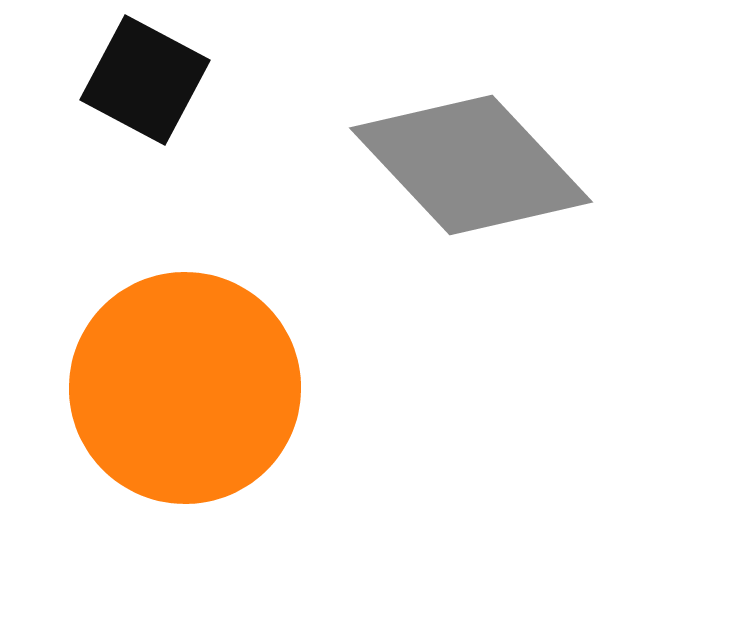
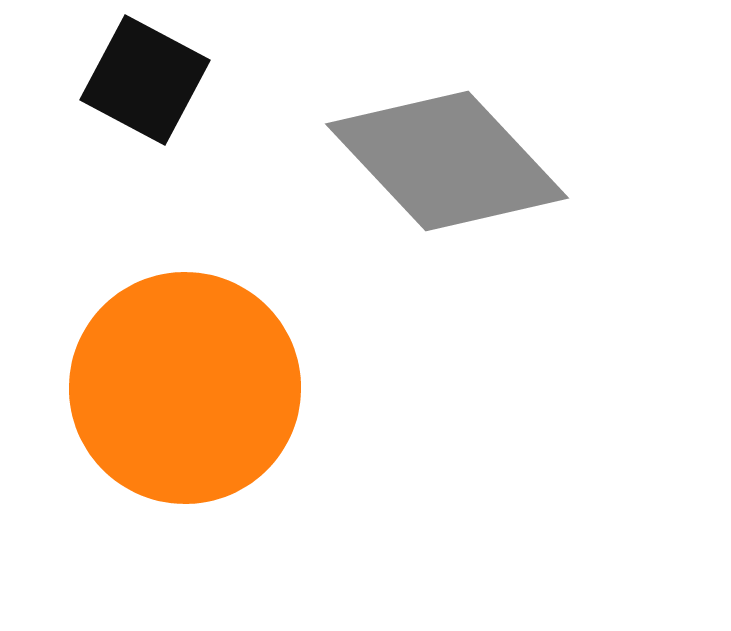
gray diamond: moved 24 px left, 4 px up
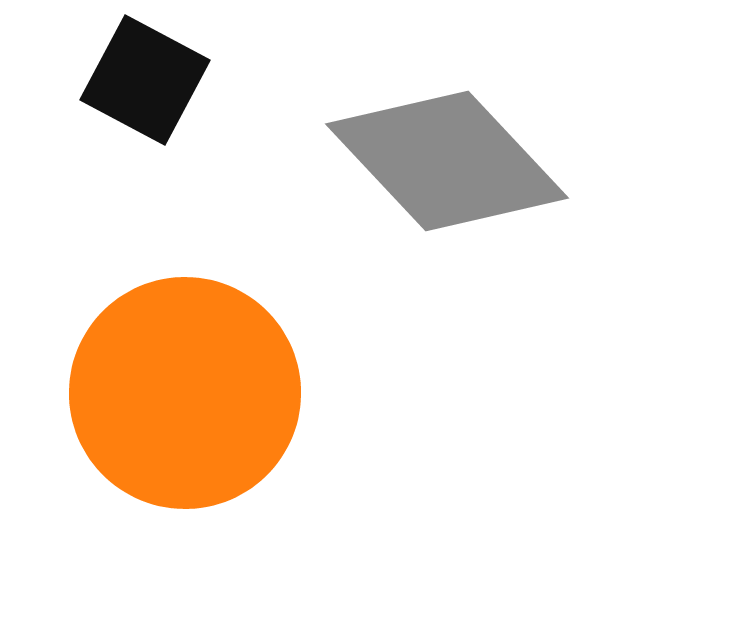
orange circle: moved 5 px down
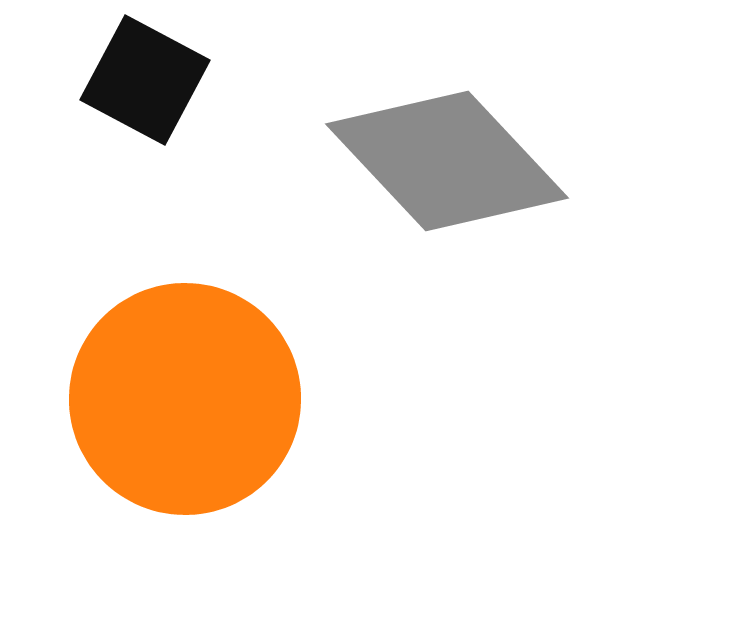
orange circle: moved 6 px down
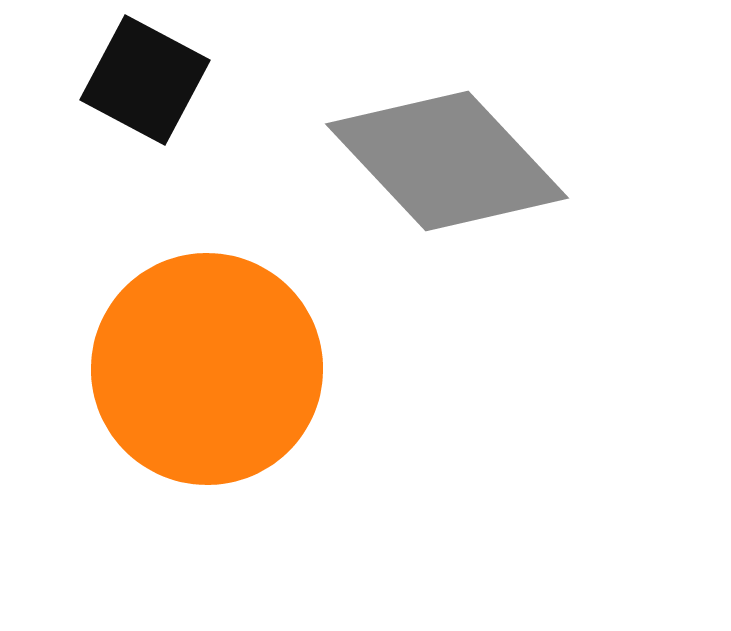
orange circle: moved 22 px right, 30 px up
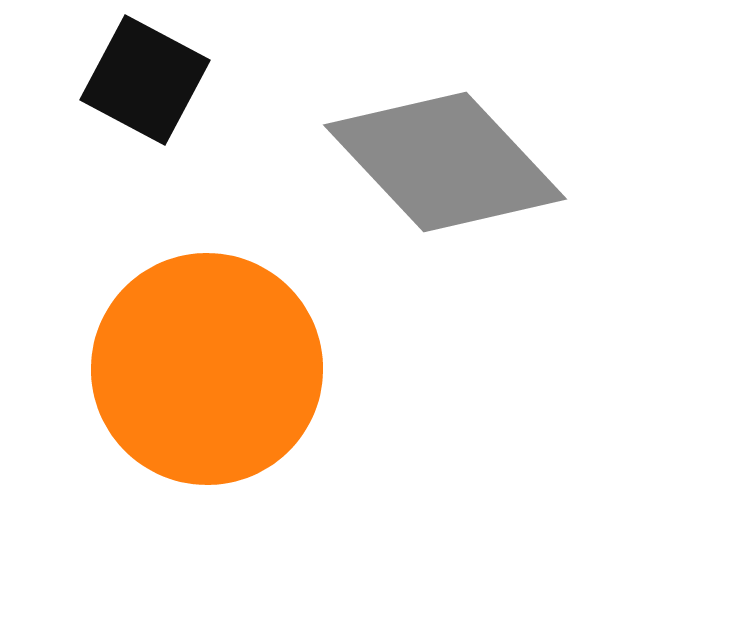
gray diamond: moved 2 px left, 1 px down
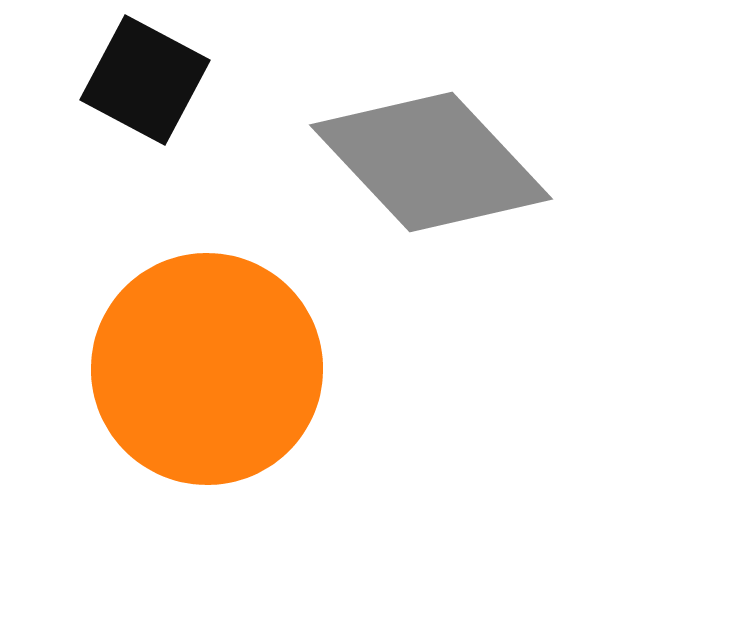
gray diamond: moved 14 px left
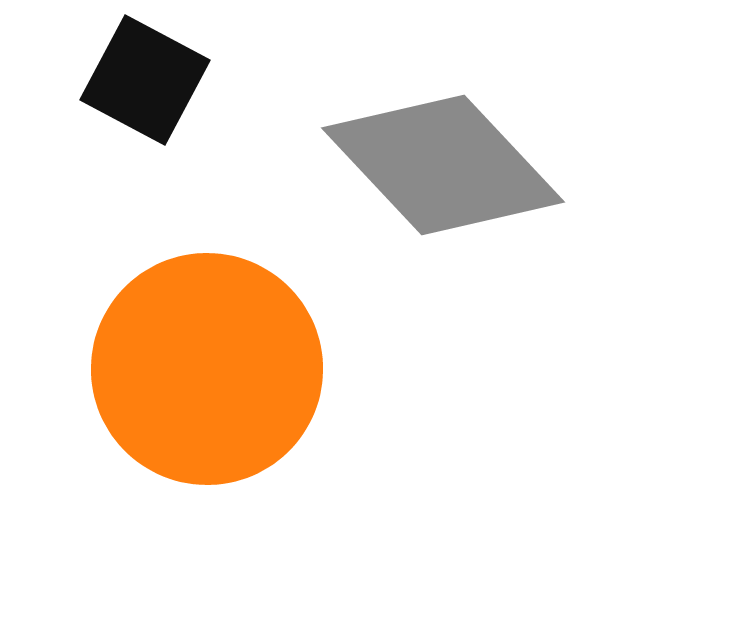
gray diamond: moved 12 px right, 3 px down
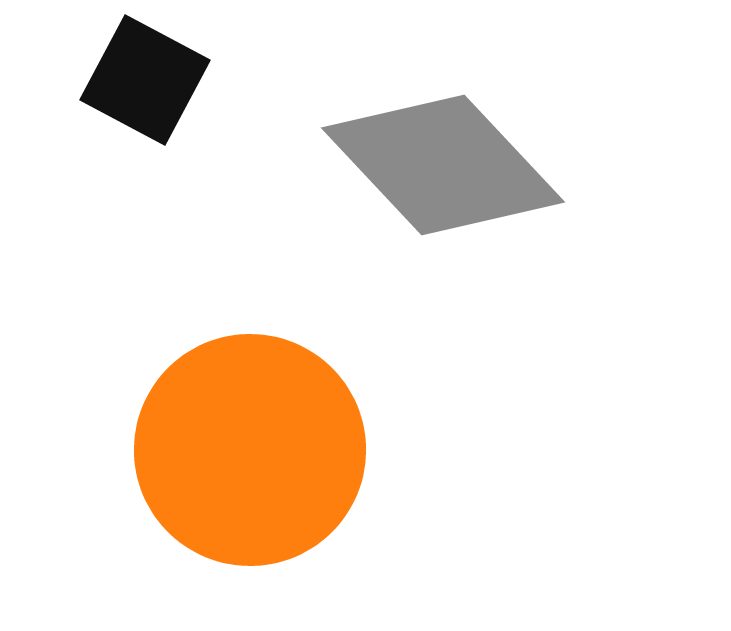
orange circle: moved 43 px right, 81 px down
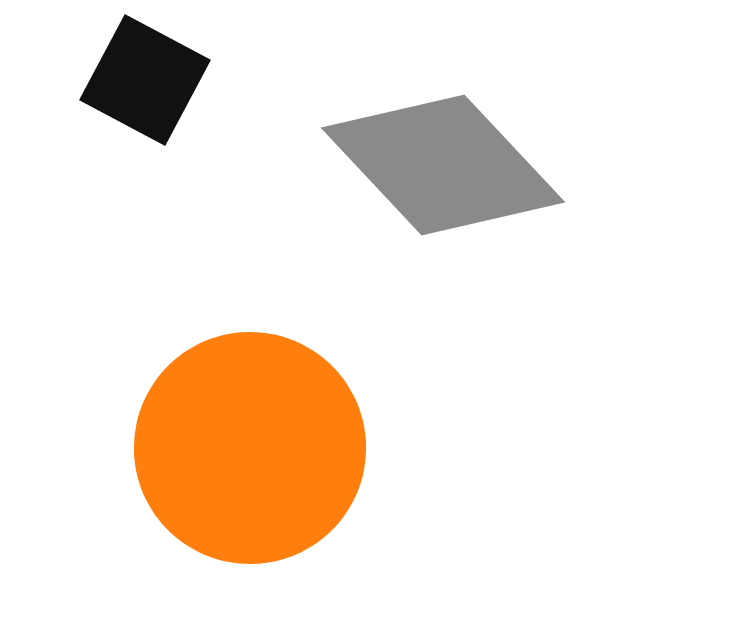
orange circle: moved 2 px up
